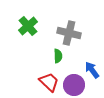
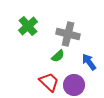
gray cross: moved 1 px left, 1 px down
green semicircle: rotated 48 degrees clockwise
blue arrow: moved 3 px left, 8 px up
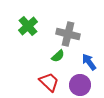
purple circle: moved 6 px right
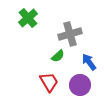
green cross: moved 8 px up
gray cross: moved 2 px right; rotated 30 degrees counterclockwise
red trapezoid: rotated 15 degrees clockwise
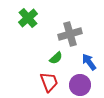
green semicircle: moved 2 px left, 2 px down
red trapezoid: rotated 10 degrees clockwise
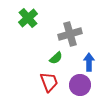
blue arrow: rotated 36 degrees clockwise
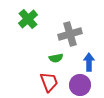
green cross: moved 1 px down
green semicircle: rotated 32 degrees clockwise
